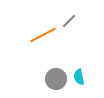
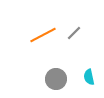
gray line: moved 5 px right, 12 px down
cyan semicircle: moved 10 px right
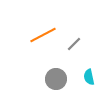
gray line: moved 11 px down
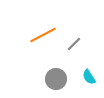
cyan semicircle: rotated 21 degrees counterclockwise
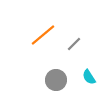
orange line: rotated 12 degrees counterclockwise
gray circle: moved 1 px down
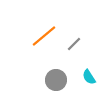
orange line: moved 1 px right, 1 px down
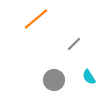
orange line: moved 8 px left, 17 px up
gray circle: moved 2 px left
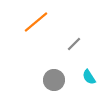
orange line: moved 3 px down
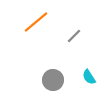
gray line: moved 8 px up
gray circle: moved 1 px left
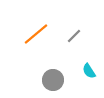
orange line: moved 12 px down
cyan semicircle: moved 6 px up
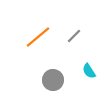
orange line: moved 2 px right, 3 px down
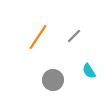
orange line: rotated 16 degrees counterclockwise
